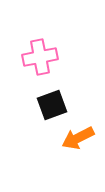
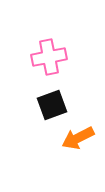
pink cross: moved 9 px right
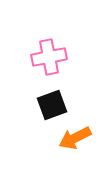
orange arrow: moved 3 px left
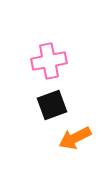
pink cross: moved 4 px down
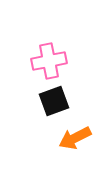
black square: moved 2 px right, 4 px up
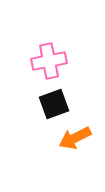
black square: moved 3 px down
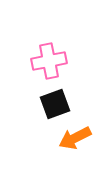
black square: moved 1 px right
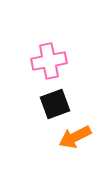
orange arrow: moved 1 px up
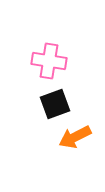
pink cross: rotated 20 degrees clockwise
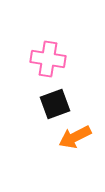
pink cross: moved 1 px left, 2 px up
